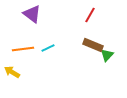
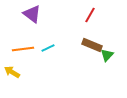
brown rectangle: moved 1 px left
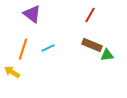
orange line: rotated 65 degrees counterclockwise
green triangle: rotated 40 degrees clockwise
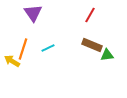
purple triangle: moved 1 px right, 1 px up; rotated 18 degrees clockwise
yellow arrow: moved 11 px up
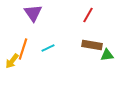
red line: moved 2 px left
brown rectangle: rotated 12 degrees counterclockwise
yellow arrow: rotated 84 degrees counterclockwise
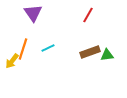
brown rectangle: moved 2 px left, 7 px down; rotated 30 degrees counterclockwise
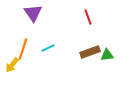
red line: moved 2 px down; rotated 49 degrees counterclockwise
yellow arrow: moved 4 px down
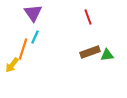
cyan line: moved 13 px left, 11 px up; rotated 40 degrees counterclockwise
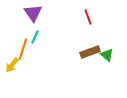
green triangle: rotated 48 degrees clockwise
